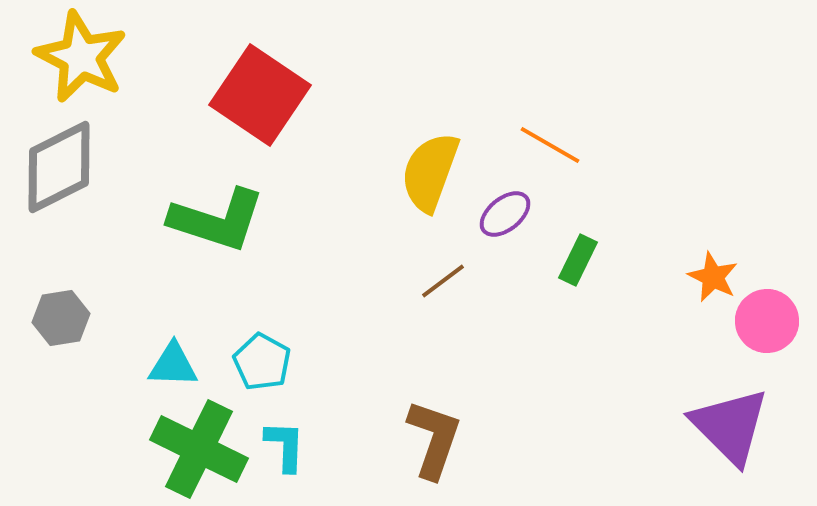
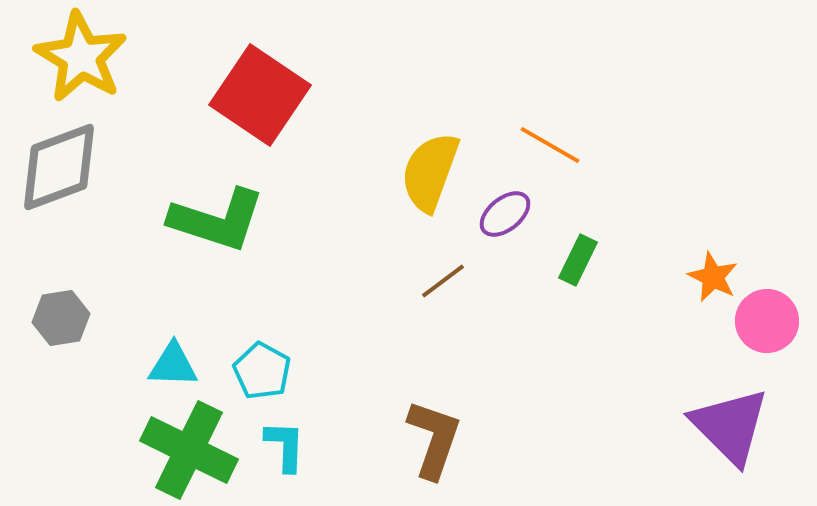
yellow star: rotated 4 degrees clockwise
gray diamond: rotated 6 degrees clockwise
cyan pentagon: moved 9 px down
green cross: moved 10 px left, 1 px down
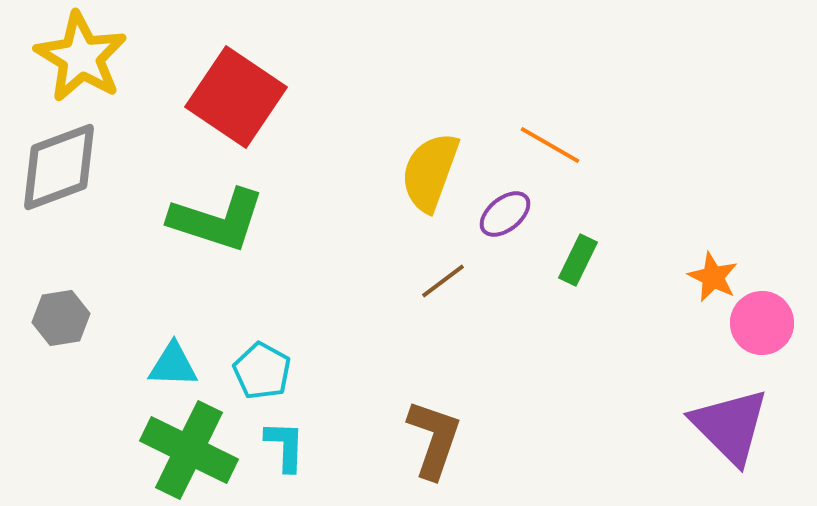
red square: moved 24 px left, 2 px down
pink circle: moved 5 px left, 2 px down
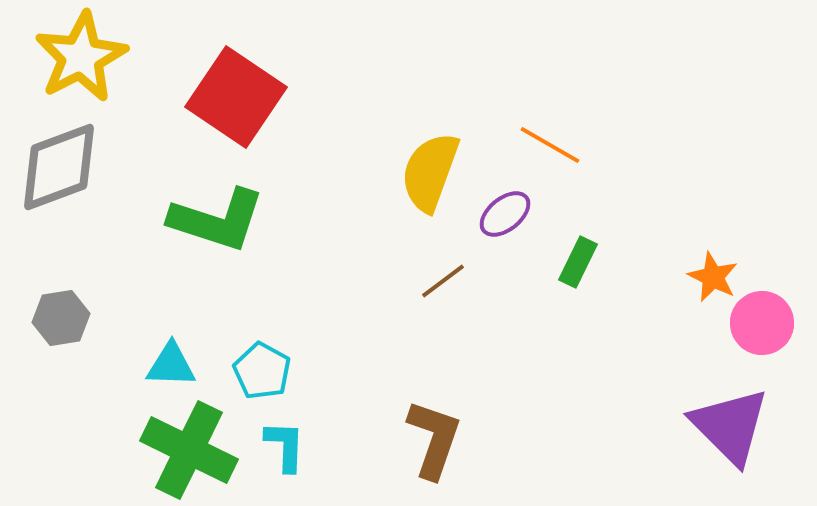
yellow star: rotated 14 degrees clockwise
green rectangle: moved 2 px down
cyan triangle: moved 2 px left
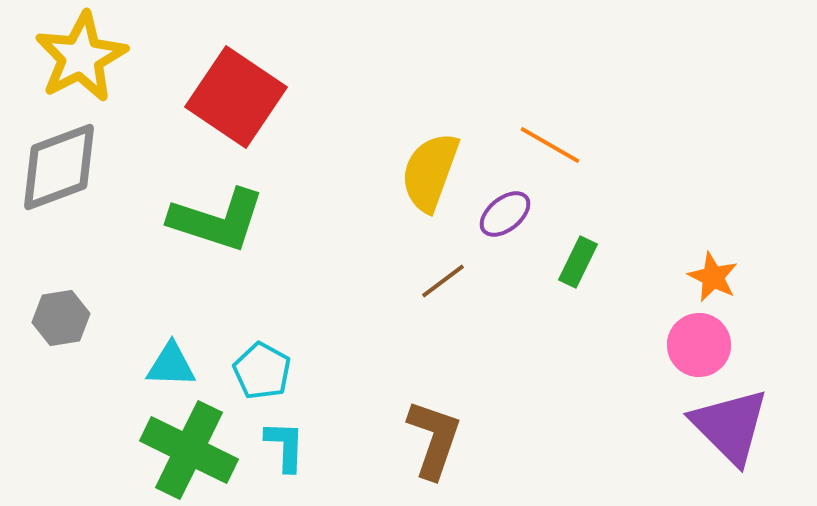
pink circle: moved 63 px left, 22 px down
